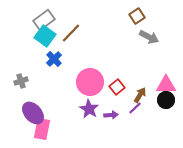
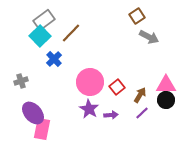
cyan square: moved 5 px left; rotated 10 degrees clockwise
purple line: moved 7 px right, 5 px down
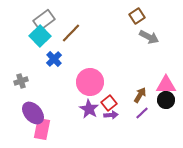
red square: moved 8 px left, 16 px down
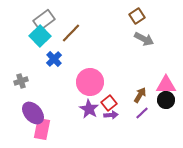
gray arrow: moved 5 px left, 2 px down
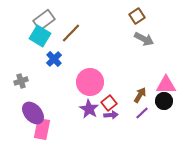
cyan square: rotated 15 degrees counterclockwise
black circle: moved 2 px left, 1 px down
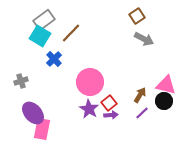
pink triangle: rotated 15 degrees clockwise
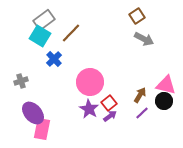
purple arrow: moved 1 px left, 1 px down; rotated 32 degrees counterclockwise
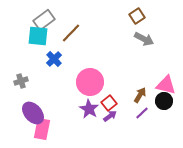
cyan square: moved 2 px left; rotated 25 degrees counterclockwise
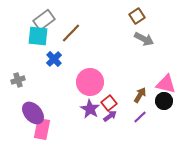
gray cross: moved 3 px left, 1 px up
pink triangle: moved 1 px up
purple star: moved 1 px right
purple line: moved 2 px left, 4 px down
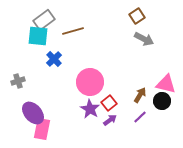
brown line: moved 2 px right, 2 px up; rotated 30 degrees clockwise
gray cross: moved 1 px down
black circle: moved 2 px left
purple arrow: moved 4 px down
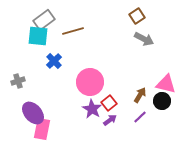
blue cross: moved 2 px down
purple star: moved 2 px right
